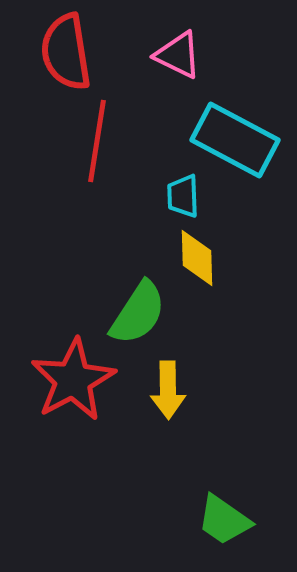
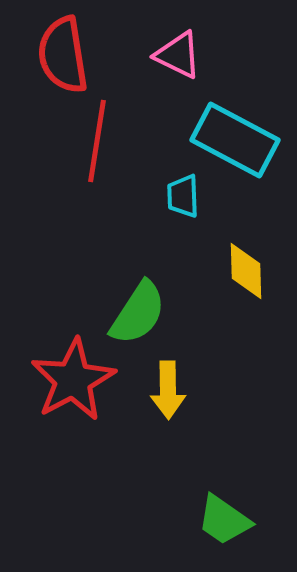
red semicircle: moved 3 px left, 3 px down
yellow diamond: moved 49 px right, 13 px down
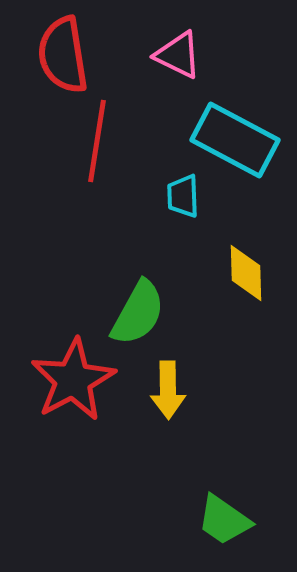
yellow diamond: moved 2 px down
green semicircle: rotated 4 degrees counterclockwise
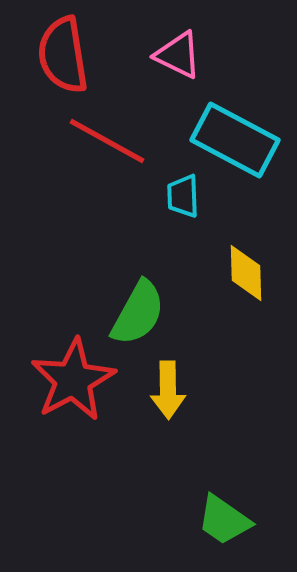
red line: moved 10 px right; rotated 70 degrees counterclockwise
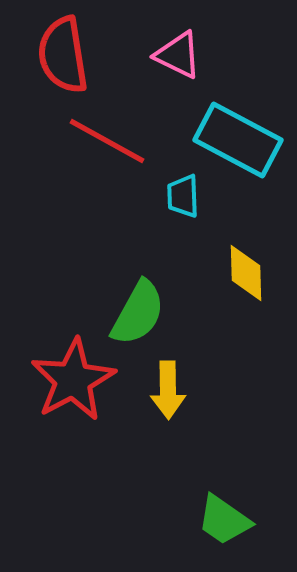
cyan rectangle: moved 3 px right
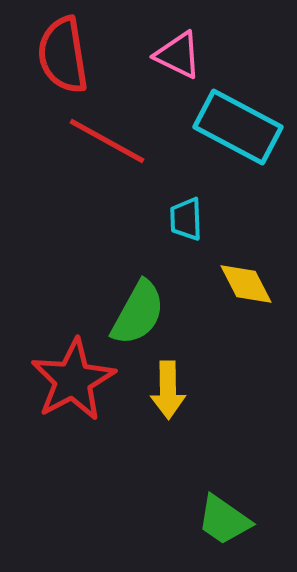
cyan rectangle: moved 13 px up
cyan trapezoid: moved 3 px right, 23 px down
yellow diamond: moved 11 px down; rotated 26 degrees counterclockwise
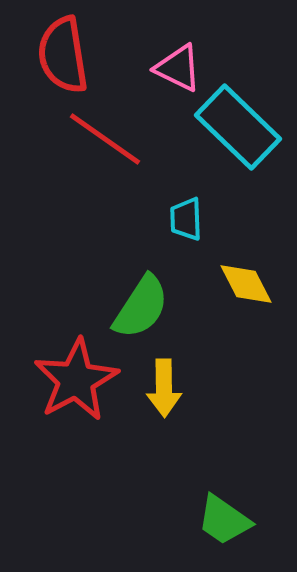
pink triangle: moved 13 px down
cyan rectangle: rotated 16 degrees clockwise
red line: moved 2 px left, 2 px up; rotated 6 degrees clockwise
green semicircle: moved 3 px right, 6 px up; rotated 4 degrees clockwise
red star: moved 3 px right
yellow arrow: moved 4 px left, 2 px up
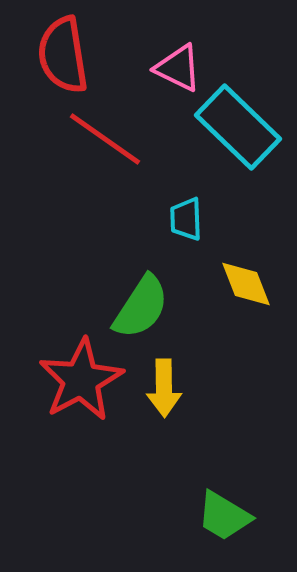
yellow diamond: rotated 6 degrees clockwise
red star: moved 5 px right
green trapezoid: moved 4 px up; rotated 4 degrees counterclockwise
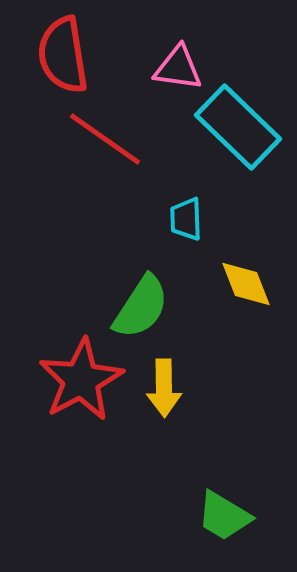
pink triangle: rotated 18 degrees counterclockwise
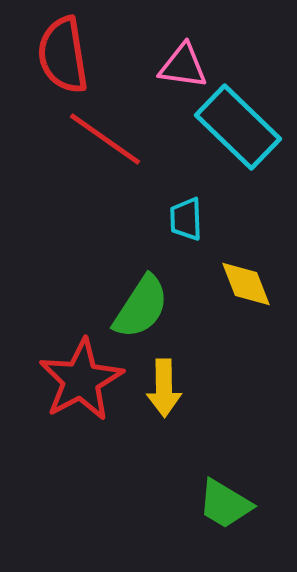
pink triangle: moved 5 px right, 2 px up
green trapezoid: moved 1 px right, 12 px up
